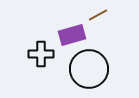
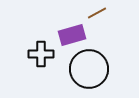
brown line: moved 1 px left, 2 px up
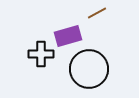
purple rectangle: moved 4 px left, 1 px down
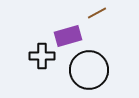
black cross: moved 1 px right, 2 px down
black circle: moved 1 px down
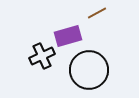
black cross: rotated 25 degrees counterclockwise
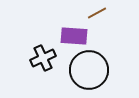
purple rectangle: moved 6 px right; rotated 20 degrees clockwise
black cross: moved 1 px right, 2 px down
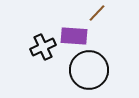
brown line: rotated 18 degrees counterclockwise
black cross: moved 11 px up
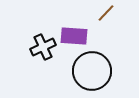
brown line: moved 9 px right
black circle: moved 3 px right, 1 px down
